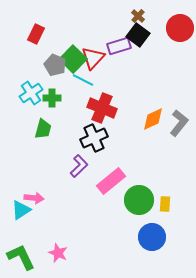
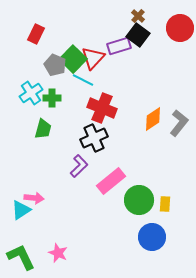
orange diamond: rotated 10 degrees counterclockwise
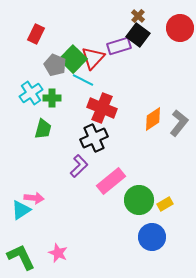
yellow rectangle: rotated 56 degrees clockwise
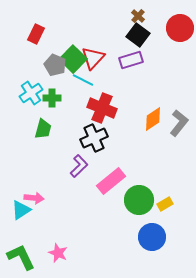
purple rectangle: moved 12 px right, 14 px down
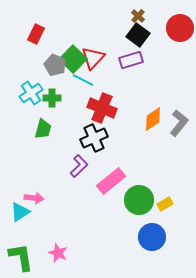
cyan triangle: moved 1 px left, 2 px down
green L-shape: rotated 16 degrees clockwise
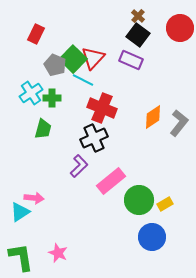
purple rectangle: rotated 40 degrees clockwise
orange diamond: moved 2 px up
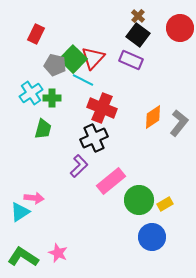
gray pentagon: rotated 10 degrees counterclockwise
green L-shape: moved 2 px right; rotated 48 degrees counterclockwise
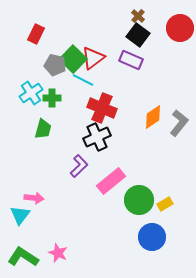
red triangle: rotated 10 degrees clockwise
black cross: moved 3 px right, 1 px up
cyan triangle: moved 3 px down; rotated 20 degrees counterclockwise
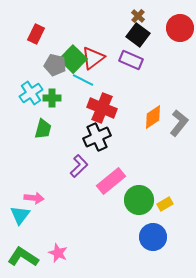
blue circle: moved 1 px right
